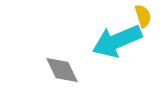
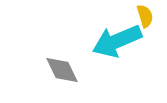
yellow semicircle: moved 2 px right
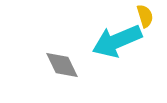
gray diamond: moved 5 px up
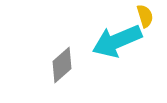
gray diamond: rotated 75 degrees clockwise
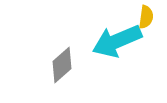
yellow semicircle: moved 1 px right, 1 px down; rotated 25 degrees clockwise
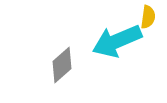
yellow semicircle: moved 2 px right
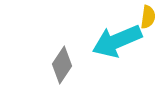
gray diamond: rotated 15 degrees counterclockwise
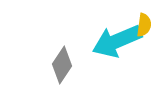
yellow semicircle: moved 4 px left, 8 px down
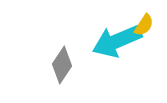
yellow semicircle: rotated 25 degrees clockwise
